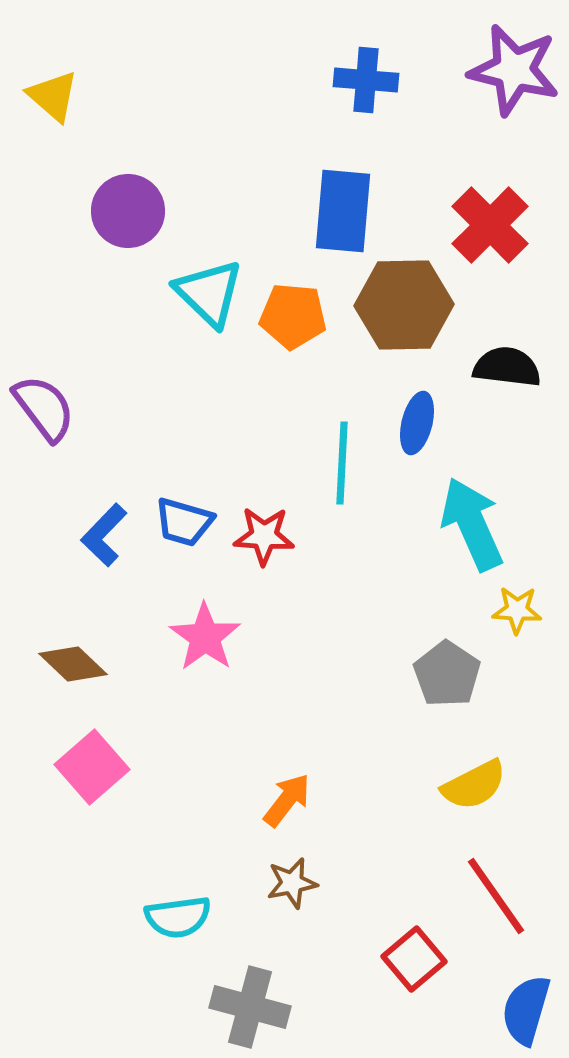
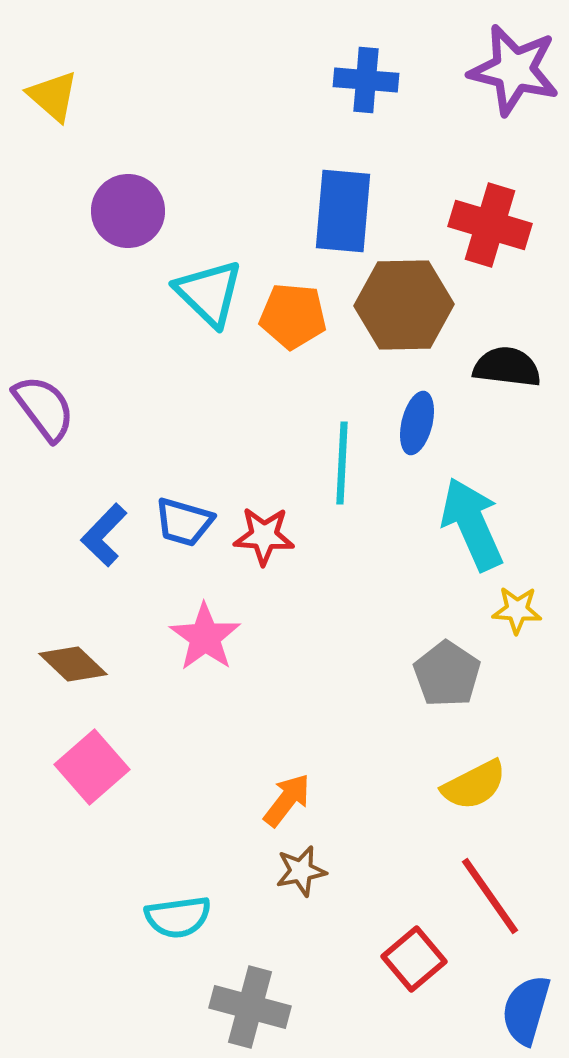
red cross: rotated 28 degrees counterclockwise
brown star: moved 9 px right, 12 px up
red line: moved 6 px left
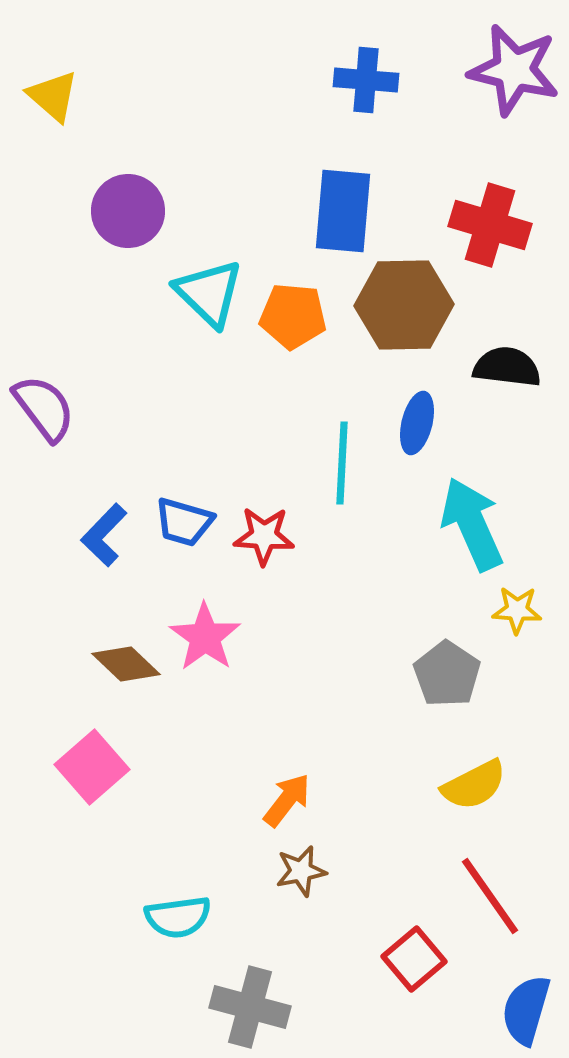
brown diamond: moved 53 px right
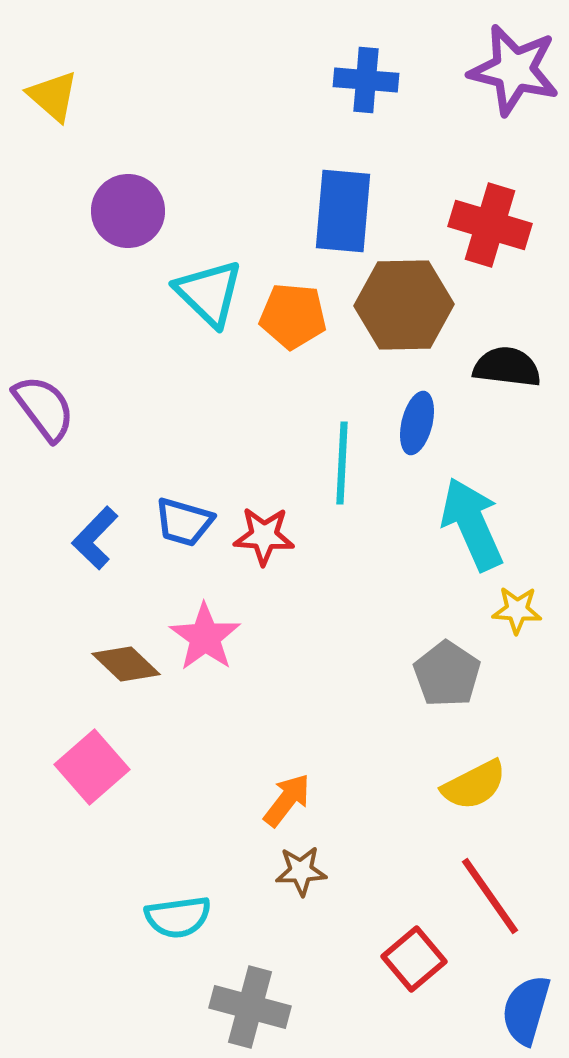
blue L-shape: moved 9 px left, 3 px down
brown star: rotated 9 degrees clockwise
